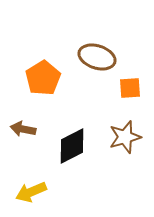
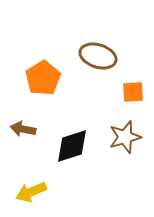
brown ellipse: moved 1 px right, 1 px up
orange square: moved 3 px right, 4 px down
black diamond: rotated 9 degrees clockwise
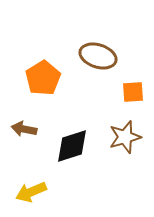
brown arrow: moved 1 px right
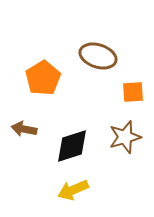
yellow arrow: moved 42 px right, 2 px up
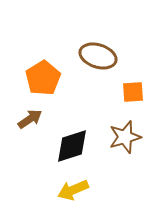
brown arrow: moved 6 px right, 10 px up; rotated 135 degrees clockwise
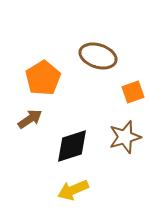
orange square: rotated 15 degrees counterclockwise
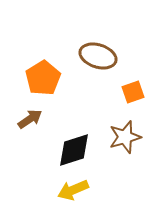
black diamond: moved 2 px right, 4 px down
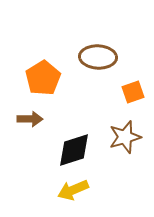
brown ellipse: moved 1 px down; rotated 15 degrees counterclockwise
brown arrow: rotated 35 degrees clockwise
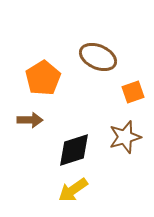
brown ellipse: rotated 21 degrees clockwise
brown arrow: moved 1 px down
yellow arrow: rotated 12 degrees counterclockwise
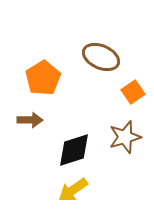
brown ellipse: moved 3 px right
orange square: rotated 15 degrees counterclockwise
